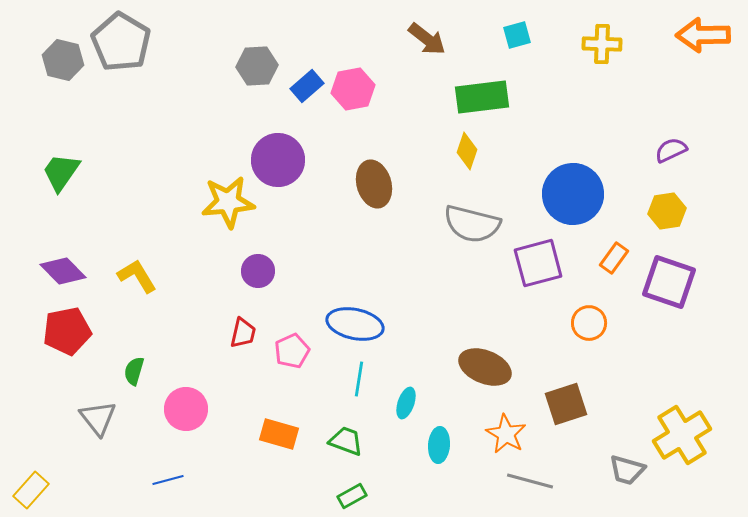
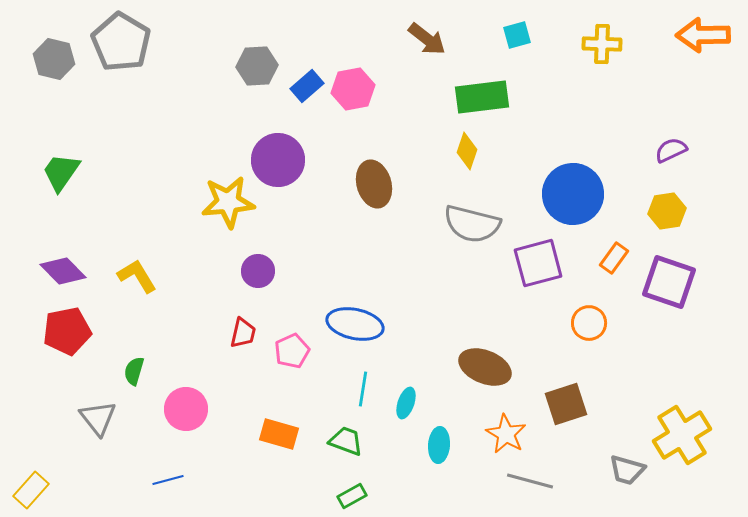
gray hexagon at (63, 60): moved 9 px left, 1 px up
cyan line at (359, 379): moved 4 px right, 10 px down
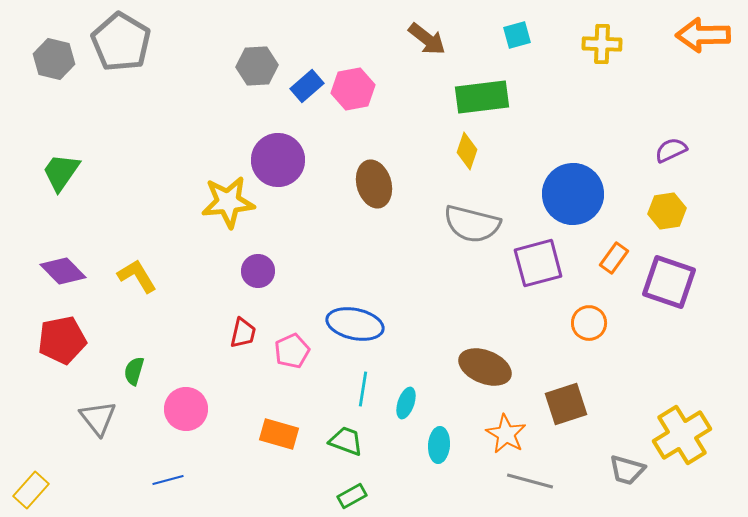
red pentagon at (67, 331): moved 5 px left, 9 px down
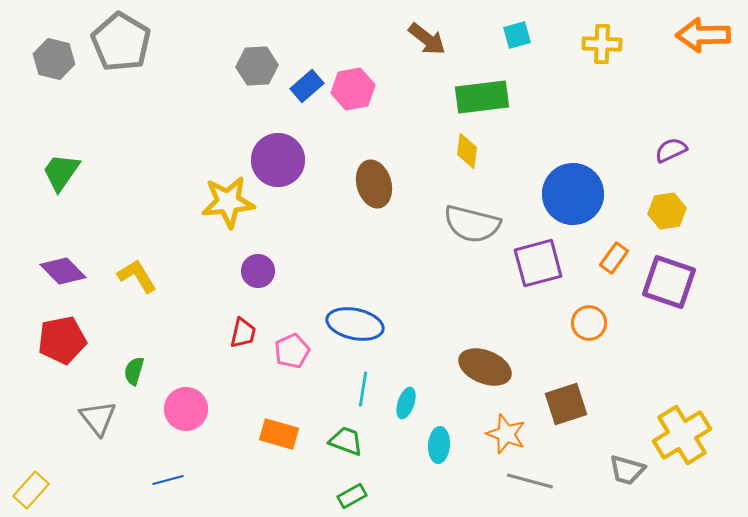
yellow diamond at (467, 151): rotated 12 degrees counterclockwise
orange star at (506, 434): rotated 9 degrees counterclockwise
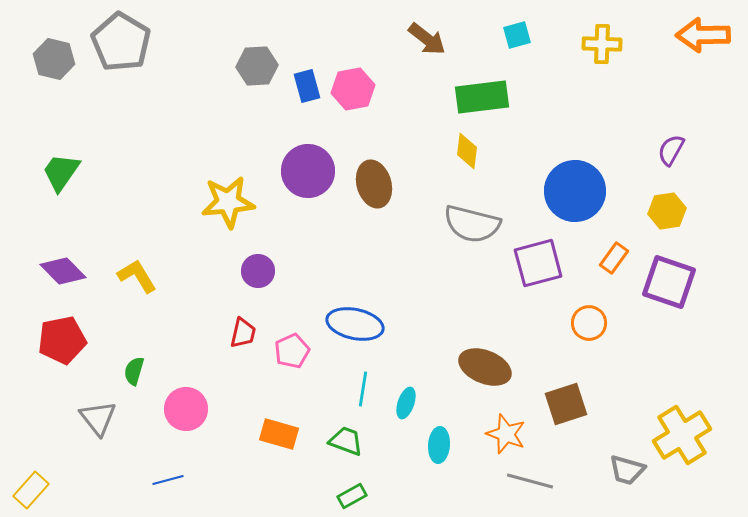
blue rectangle at (307, 86): rotated 64 degrees counterclockwise
purple semicircle at (671, 150): rotated 36 degrees counterclockwise
purple circle at (278, 160): moved 30 px right, 11 px down
blue circle at (573, 194): moved 2 px right, 3 px up
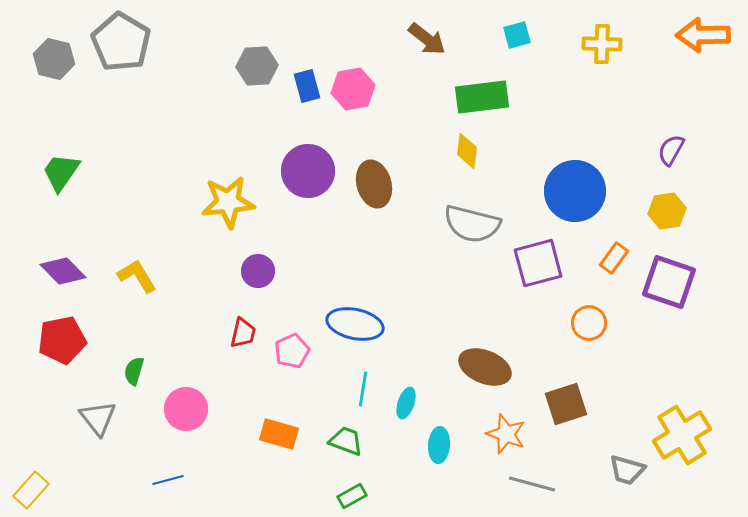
gray line at (530, 481): moved 2 px right, 3 px down
